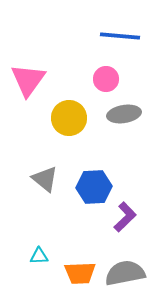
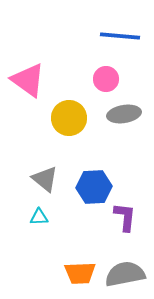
pink triangle: rotated 30 degrees counterclockwise
purple L-shape: rotated 40 degrees counterclockwise
cyan triangle: moved 39 px up
gray semicircle: moved 1 px down
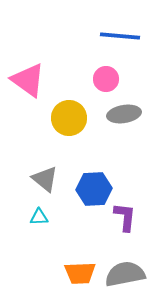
blue hexagon: moved 2 px down
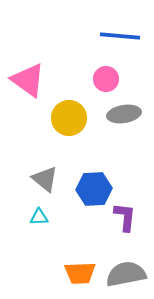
gray semicircle: moved 1 px right
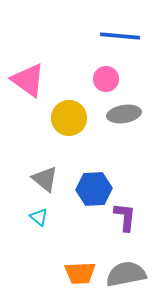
cyan triangle: rotated 42 degrees clockwise
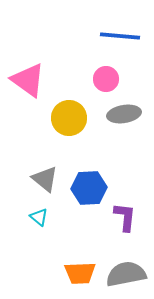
blue hexagon: moved 5 px left, 1 px up
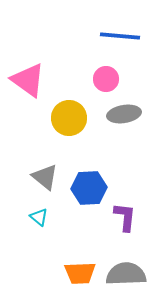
gray triangle: moved 2 px up
gray semicircle: rotated 9 degrees clockwise
